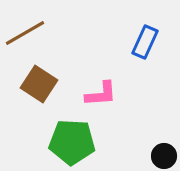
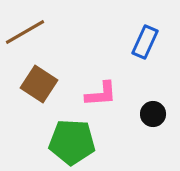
brown line: moved 1 px up
black circle: moved 11 px left, 42 px up
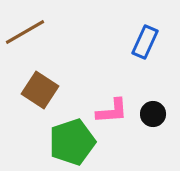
brown square: moved 1 px right, 6 px down
pink L-shape: moved 11 px right, 17 px down
green pentagon: rotated 21 degrees counterclockwise
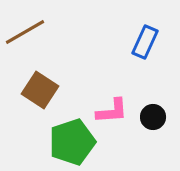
black circle: moved 3 px down
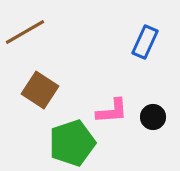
green pentagon: moved 1 px down
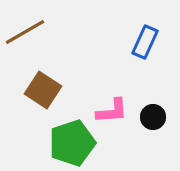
brown square: moved 3 px right
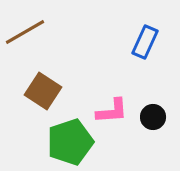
brown square: moved 1 px down
green pentagon: moved 2 px left, 1 px up
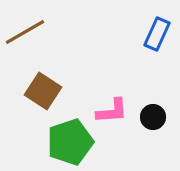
blue rectangle: moved 12 px right, 8 px up
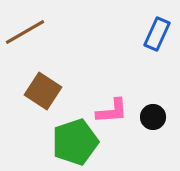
green pentagon: moved 5 px right
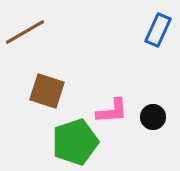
blue rectangle: moved 1 px right, 4 px up
brown square: moved 4 px right; rotated 15 degrees counterclockwise
